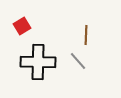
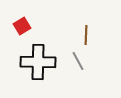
gray line: rotated 12 degrees clockwise
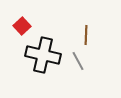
red square: rotated 12 degrees counterclockwise
black cross: moved 5 px right, 7 px up; rotated 12 degrees clockwise
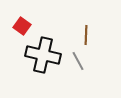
red square: rotated 12 degrees counterclockwise
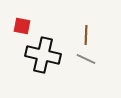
red square: rotated 24 degrees counterclockwise
gray line: moved 8 px right, 2 px up; rotated 36 degrees counterclockwise
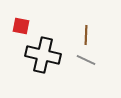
red square: moved 1 px left
gray line: moved 1 px down
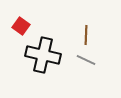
red square: rotated 24 degrees clockwise
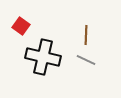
black cross: moved 2 px down
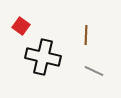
gray line: moved 8 px right, 11 px down
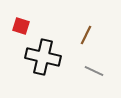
red square: rotated 18 degrees counterclockwise
brown line: rotated 24 degrees clockwise
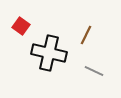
red square: rotated 18 degrees clockwise
black cross: moved 6 px right, 4 px up
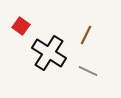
black cross: rotated 20 degrees clockwise
gray line: moved 6 px left
